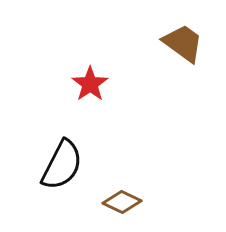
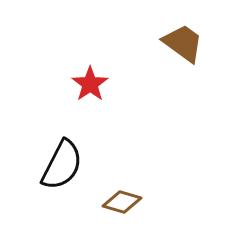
brown diamond: rotated 9 degrees counterclockwise
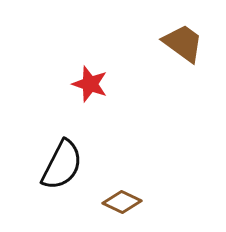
red star: rotated 18 degrees counterclockwise
brown diamond: rotated 9 degrees clockwise
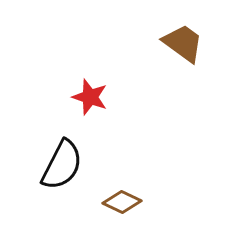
red star: moved 13 px down
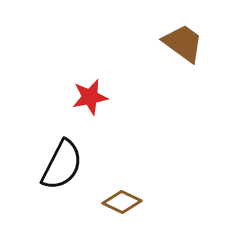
red star: rotated 30 degrees counterclockwise
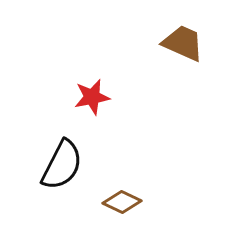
brown trapezoid: rotated 12 degrees counterclockwise
red star: moved 2 px right
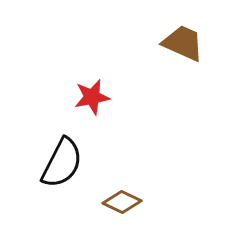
black semicircle: moved 2 px up
